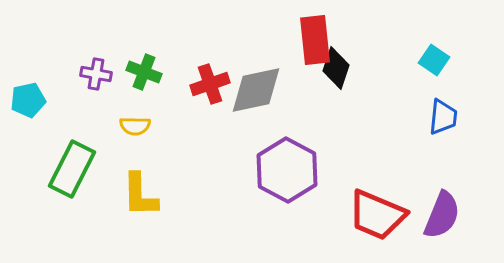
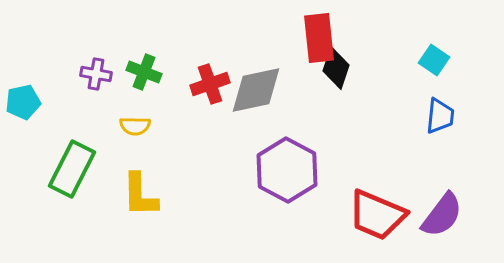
red rectangle: moved 4 px right, 2 px up
cyan pentagon: moved 5 px left, 2 px down
blue trapezoid: moved 3 px left, 1 px up
purple semicircle: rotated 15 degrees clockwise
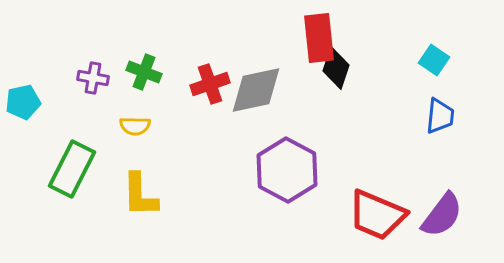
purple cross: moved 3 px left, 4 px down
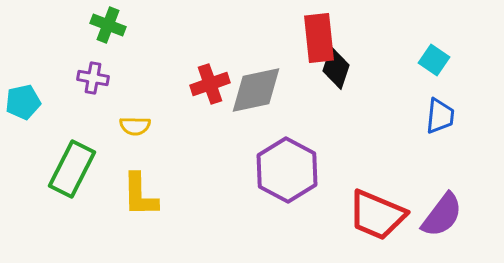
green cross: moved 36 px left, 47 px up
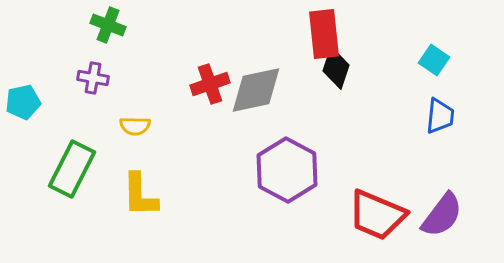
red rectangle: moved 5 px right, 4 px up
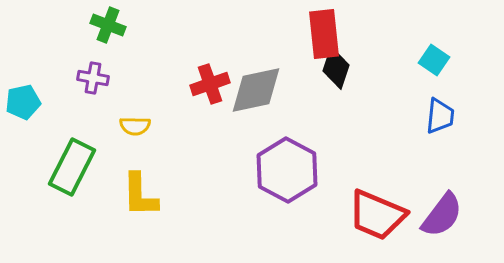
green rectangle: moved 2 px up
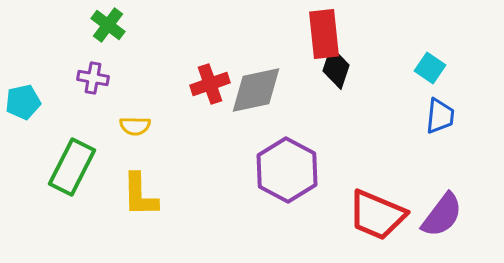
green cross: rotated 16 degrees clockwise
cyan square: moved 4 px left, 8 px down
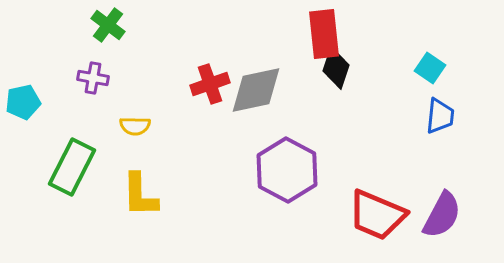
purple semicircle: rotated 9 degrees counterclockwise
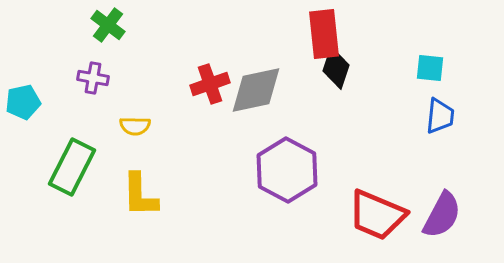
cyan square: rotated 28 degrees counterclockwise
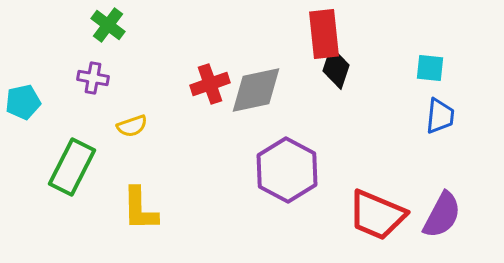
yellow semicircle: moved 3 px left; rotated 20 degrees counterclockwise
yellow L-shape: moved 14 px down
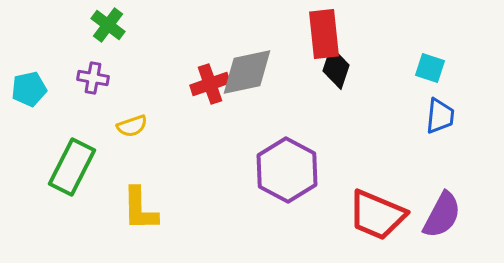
cyan square: rotated 12 degrees clockwise
gray diamond: moved 9 px left, 18 px up
cyan pentagon: moved 6 px right, 13 px up
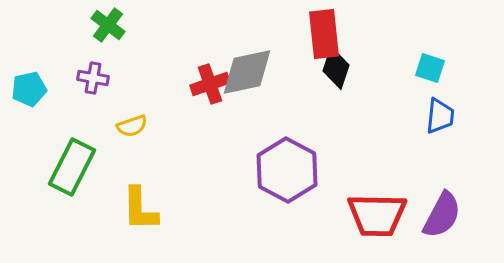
red trapezoid: rotated 22 degrees counterclockwise
